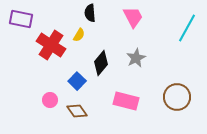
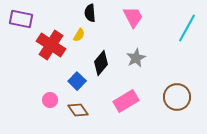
pink rectangle: rotated 45 degrees counterclockwise
brown diamond: moved 1 px right, 1 px up
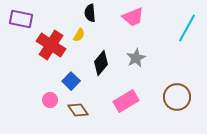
pink trapezoid: rotated 95 degrees clockwise
blue square: moved 6 px left
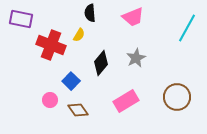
red cross: rotated 12 degrees counterclockwise
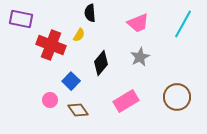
pink trapezoid: moved 5 px right, 6 px down
cyan line: moved 4 px left, 4 px up
gray star: moved 4 px right, 1 px up
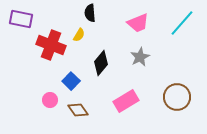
cyan line: moved 1 px left, 1 px up; rotated 12 degrees clockwise
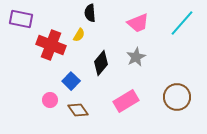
gray star: moved 4 px left
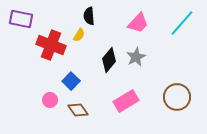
black semicircle: moved 1 px left, 3 px down
pink trapezoid: rotated 25 degrees counterclockwise
black diamond: moved 8 px right, 3 px up
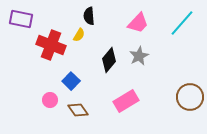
gray star: moved 3 px right, 1 px up
brown circle: moved 13 px right
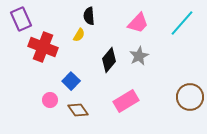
purple rectangle: rotated 55 degrees clockwise
red cross: moved 8 px left, 2 px down
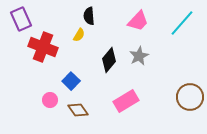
pink trapezoid: moved 2 px up
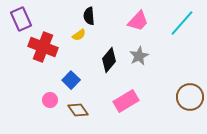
yellow semicircle: rotated 24 degrees clockwise
blue square: moved 1 px up
